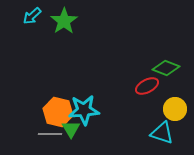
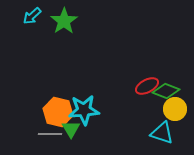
green diamond: moved 23 px down
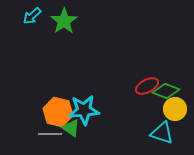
green triangle: moved 1 px up; rotated 24 degrees counterclockwise
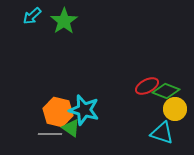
cyan star: rotated 20 degrees clockwise
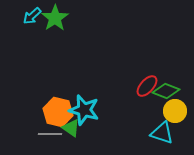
green star: moved 9 px left, 3 px up
red ellipse: rotated 20 degrees counterclockwise
yellow circle: moved 2 px down
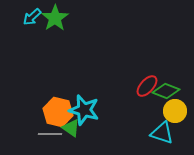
cyan arrow: moved 1 px down
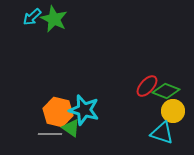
green star: moved 1 px left, 1 px down; rotated 12 degrees counterclockwise
yellow circle: moved 2 px left
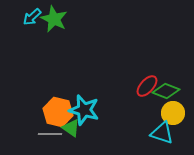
yellow circle: moved 2 px down
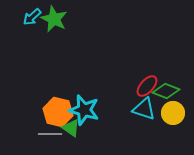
cyan triangle: moved 18 px left, 24 px up
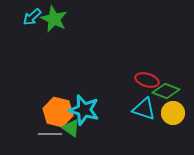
red ellipse: moved 6 px up; rotated 65 degrees clockwise
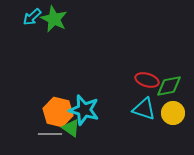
green diamond: moved 3 px right, 5 px up; rotated 32 degrees counterclockwise
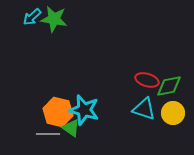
green star: rotated 16 degrees counterclockwise
gray line: moved 2 px left
